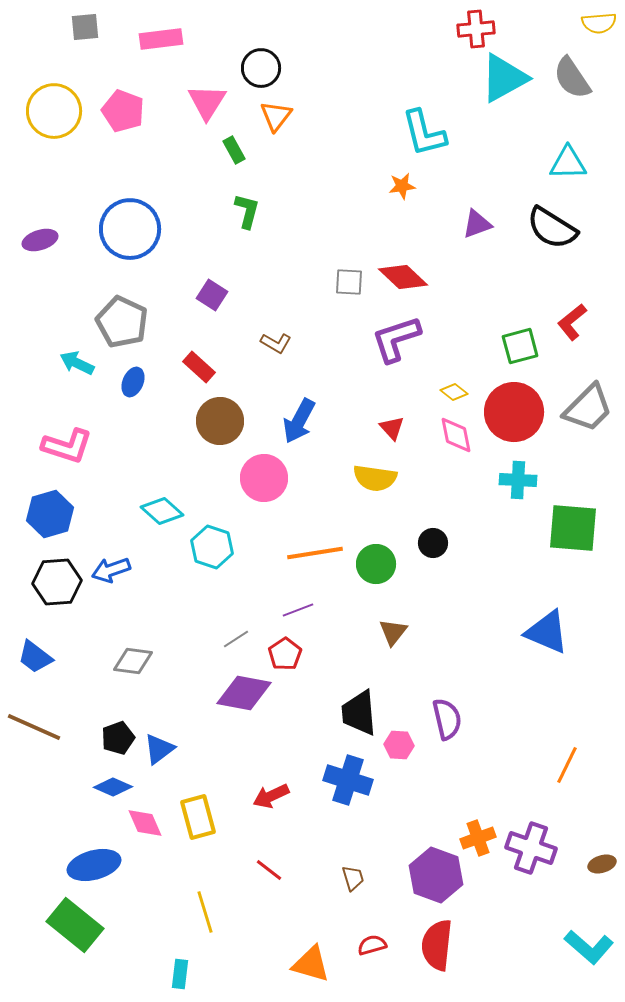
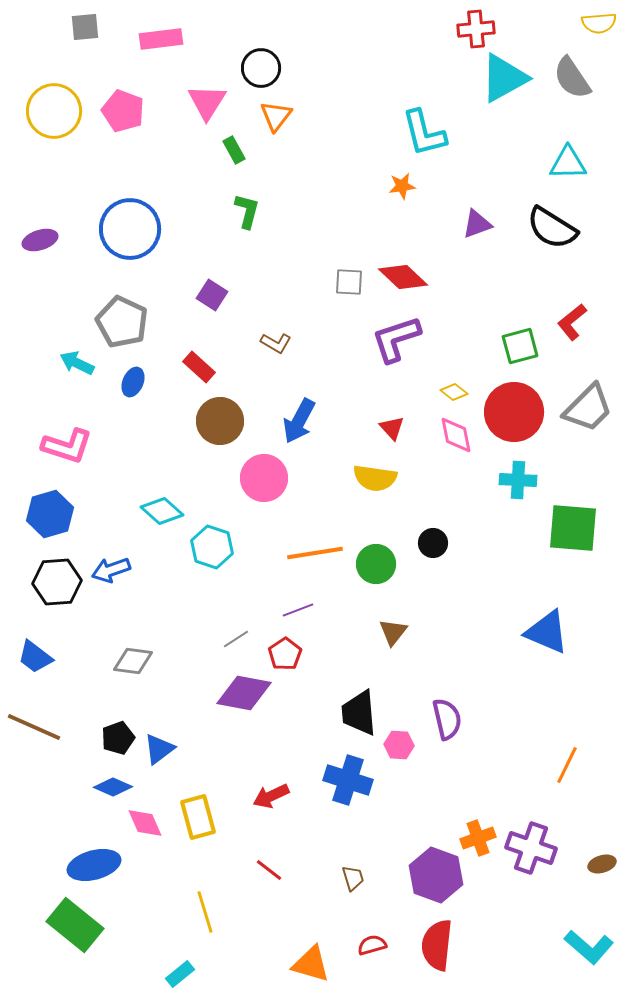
cyan rectangle at (180, 974): rotated 44 degrees clockwise
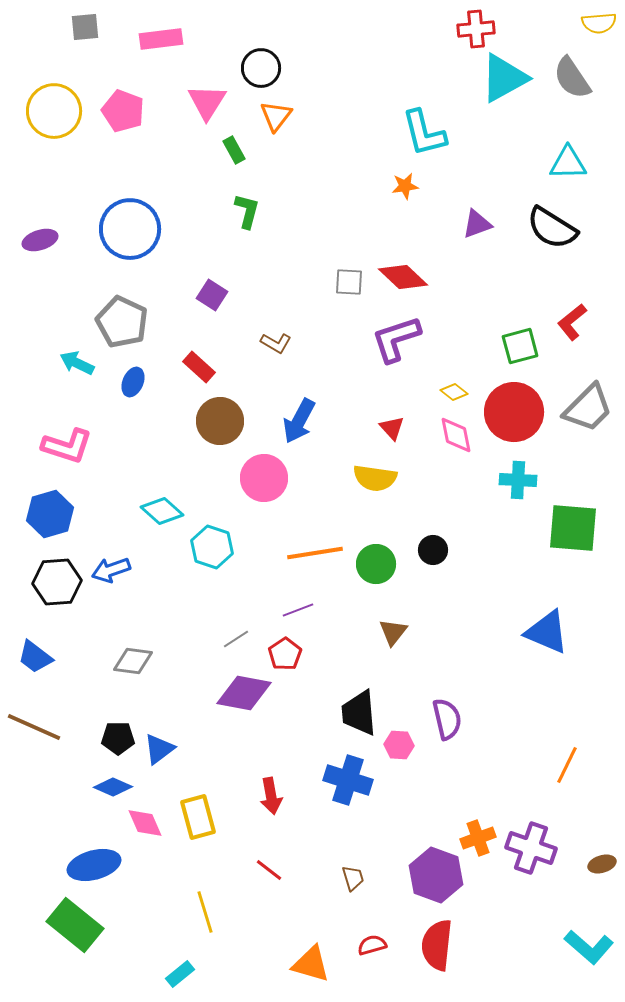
orange star at (402, 186): moved 3 px right
black circle at (433, 543): moved 7 px down
black pentagon at (118, 738): rotated 20 degrees clockwise
red arrow at (271, 796): rotated 75 degrees counterclockwise
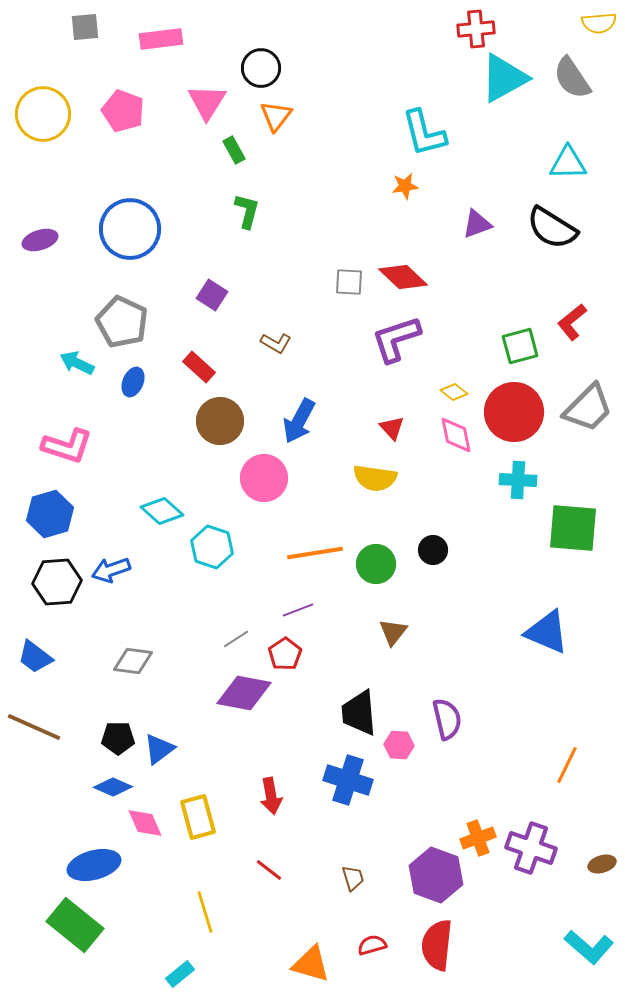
yellow circle at (54, 111): moved 11 px left, 3 px down
